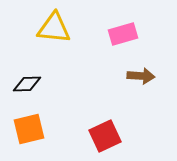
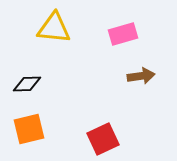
brown arrow: rotated 12 degrees counterclockwise
red square: moved 2 px left, 3 px down
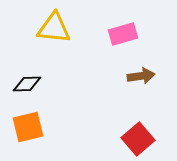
orange square: moved 1 px left, 2 px up
red square: moved 35 px right; rotated 16 degrees counterclockwise
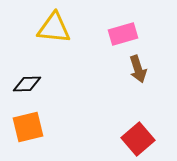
brown arrow: moved 3 px left, 7 px up; rotated 80 degrees clockwise
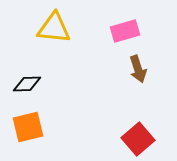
pink rectangle: moved 2 px right, 3 px up
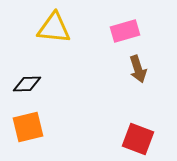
red square: rotated 28 degrees counterclockwise
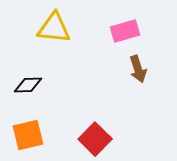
black diamond: moved 1 px right, 1 px down
orange square: moved 8 px down
red square: moved 43 px left; rotated 24 degrees clockwise
